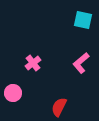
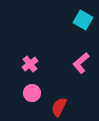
cyan square: rotated 18 degrees clockwise
pink cross: moved 3 px left, 1 px down
pink circle: moved 19 px right
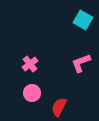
pink L-shape: rotated 20 degrees clockwise
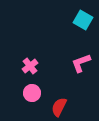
pink cross: moved 2 px down
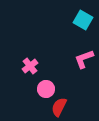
pink L-shape: moved 3 px right, 4 px up
pink circle: moved 14 px right, 4 px up
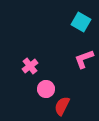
cyan square: moved 2 px left, 2 px down
red semicircle: moved 3 px right, 1 px up
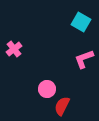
pink cross: moved 16 px left, 17 px up
pink circle: moved 1 px right
